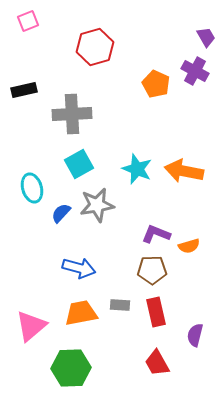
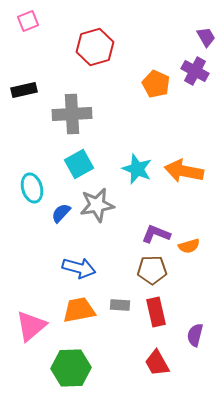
orange trapezoid: moved 2 px left, 3 px up
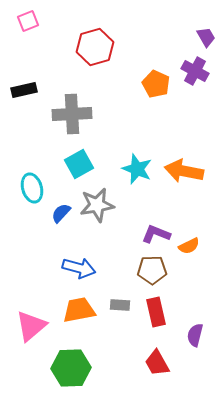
orange semicircle: rotated 10 degrees counterclockwise
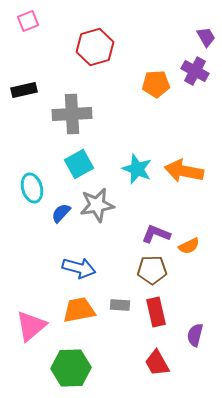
orange pentagon: rotated 28 degrees counterclockwise
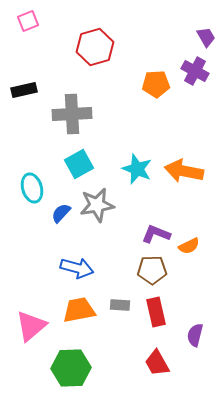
blue arrow: moved 2 px left
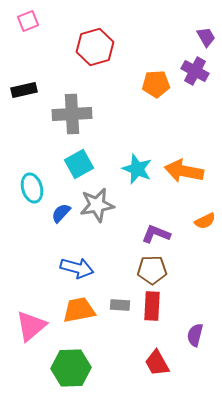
orange semicircle: moved 16 px right, 25 px up
red rectangle: moved 4 px left, 6 px up; rotated 16 degrees clockwise
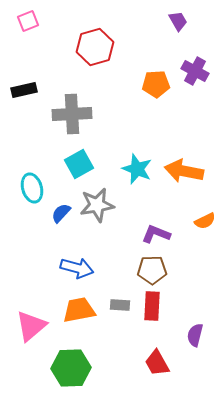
purple trapezoid: moved 28 px left, 16 px up
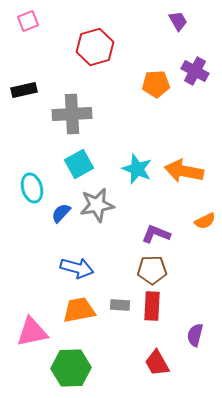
pink triangle: moved 1 px right, 6 px down; rotated 28 degrees clockwise
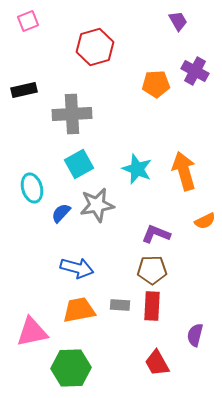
orange arrow: rotated 63 degrees clockwise
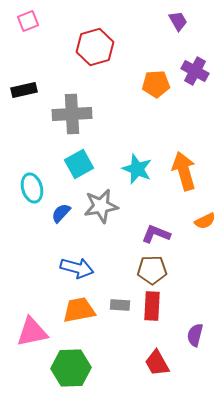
gray star: moved 4 px right, 1 px down
